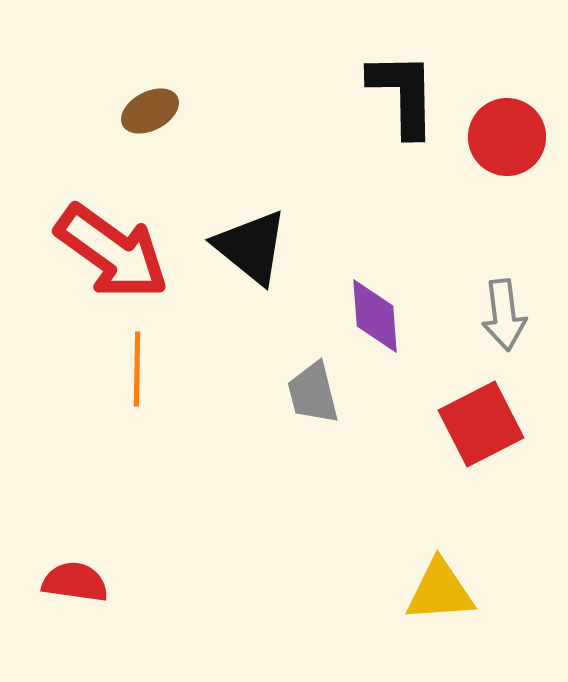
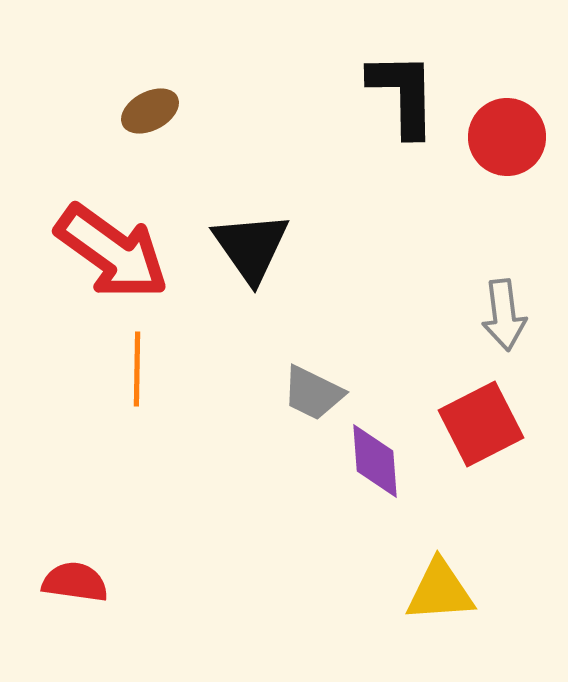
black triangle: rotated 16 degrees clockwise
purple diamond: moved 145 px down
gray trapezoid: rotated 50 degrees counterclockwise
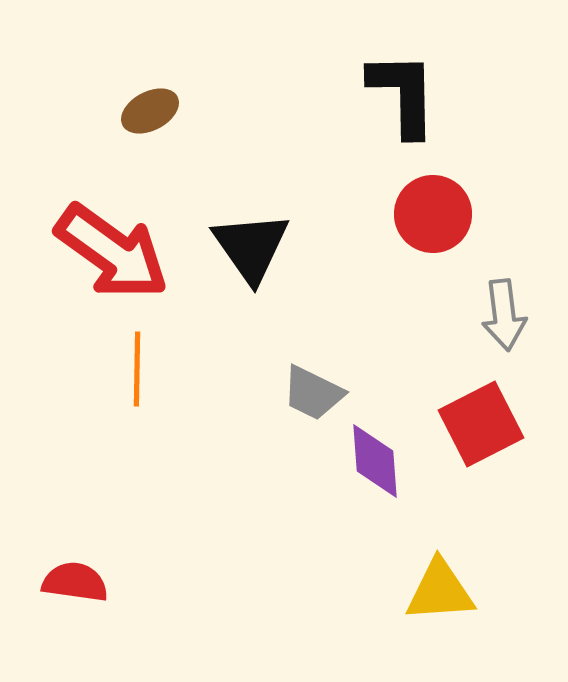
red circle: moved 74 px left, 77 px down
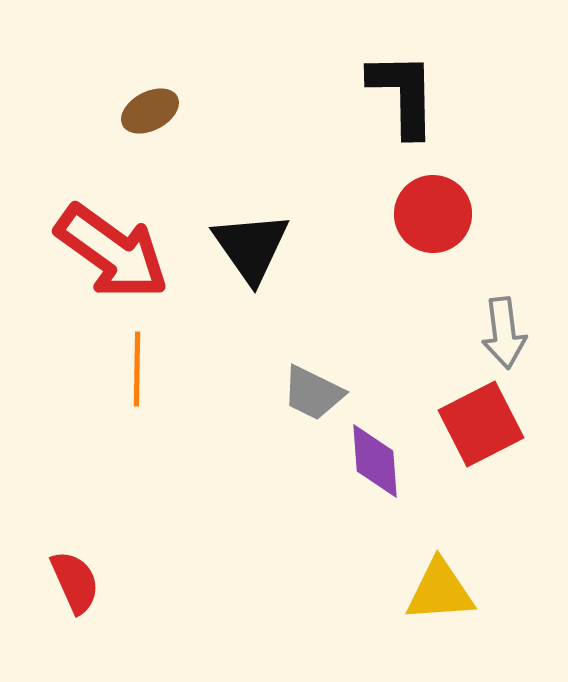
gray arrow: moved 18 px down
red semicircle: rotated 58 degrees clockwise
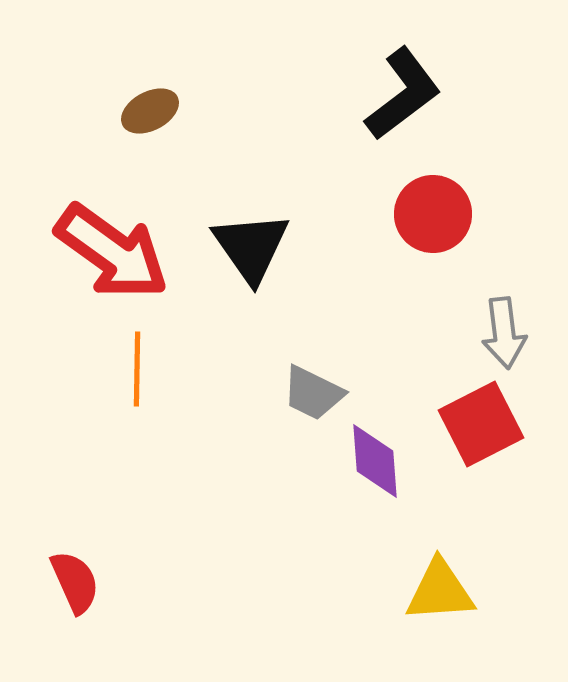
black L-shape: rotated 54 degrees clockwise
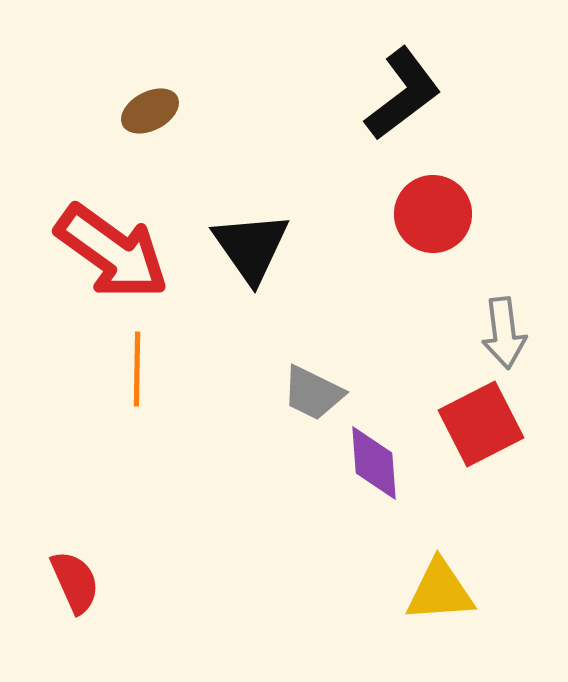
purple diamond: moved 1 px left, 2 px down
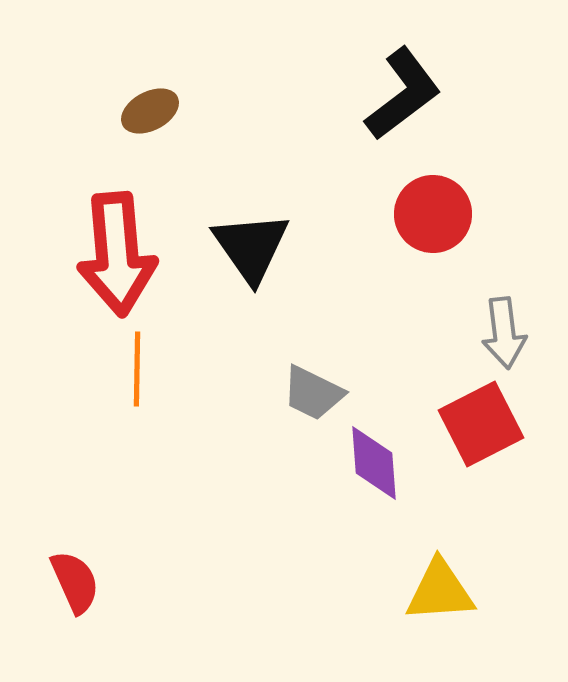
red arrow: moved 5 px right, 2 px down; rotated 49 degrees clockwise
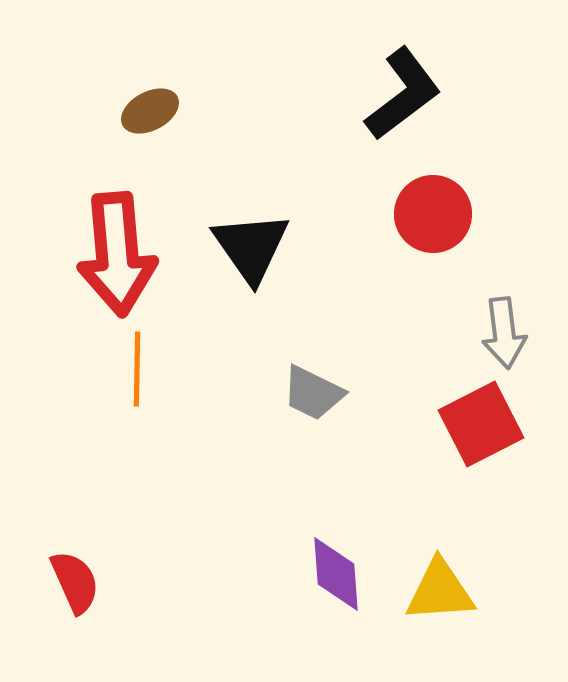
purple diamond: moved 38 px left, 111 px down
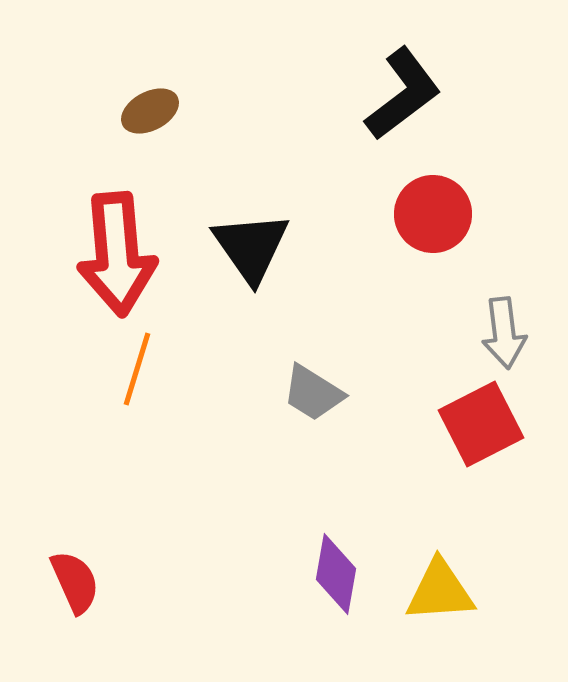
orange line: rotated 16 degrees clockwise
gray trapezoid: rotated 6 degrees clockwise
purple diamond: rotated 14 degrees clockwise
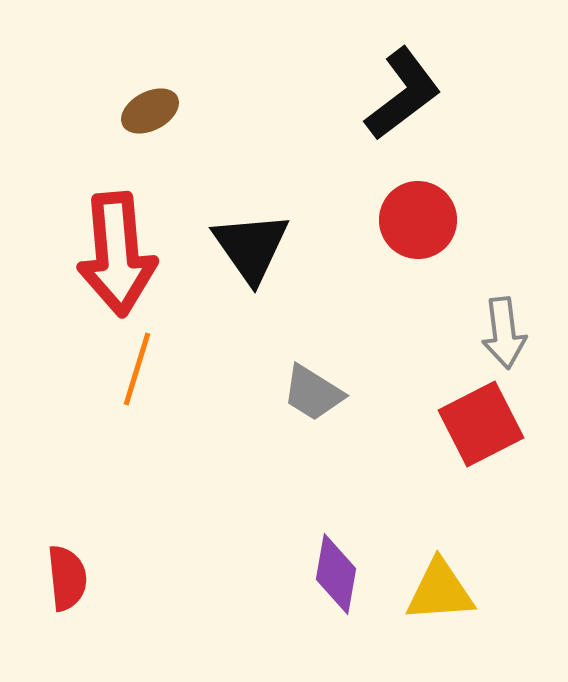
red circle: moved 15 px left, 6 px down
red semicircle: moved 8 px left, 4 px up; rotated 18 degrees clockwise
